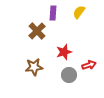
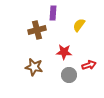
yellow semicircle: moved 13 px down
brown cross: moved 1 px up; rotated 30 degrees clockwise
red star: rotated 21 degrees clockwise
brown star: rotated 18 degrees clockwise
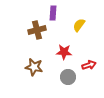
gray circle: moved 1 px left, 2 px down
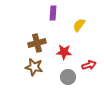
brown cross: moved 13 px down
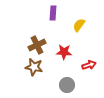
brown cross: moved 2 px down; rotated 12 degrees counterclockwise
gray circle: moved 1 px left, 8 px down
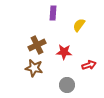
brown star: moved 1 px down
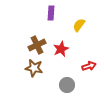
purple rectangle: moved 2 px left
red star: moved 3 px left, 3 px up; rotated 28 degrees counterclockwise
red arrow: moved 1 px down
